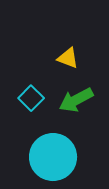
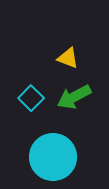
green arrow: moved 2 px left, 3 px up
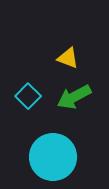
cyan square: moved 3 px left, 2 px up
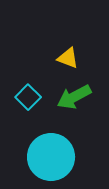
cyan square: moved 1 px down
cyan circle: moved 2 px left
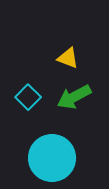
cyan circle: moved 1 px right, 1 px down
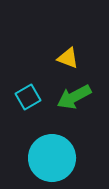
cyan square: rotated 15 degrees clockwise
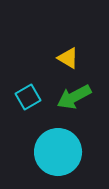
yellow triangle: rotated 10 degrees clockwise
cyan circle: moved 6 px right, 6 px up
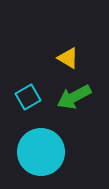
cyan circle: moved 17 px left
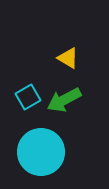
green arrow: moved 10 px left, 3 px down
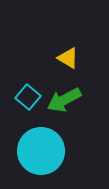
cyan square: rotated 20 degrees counterclockwise
cyan circle: moved 1 px up
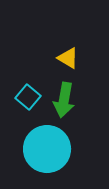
green arrow: rotated 52 degrees counterclockwise
cyan circle: moved 6 px right, 2 px up
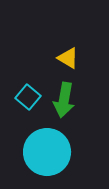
cyan circle: moved 3 px down
